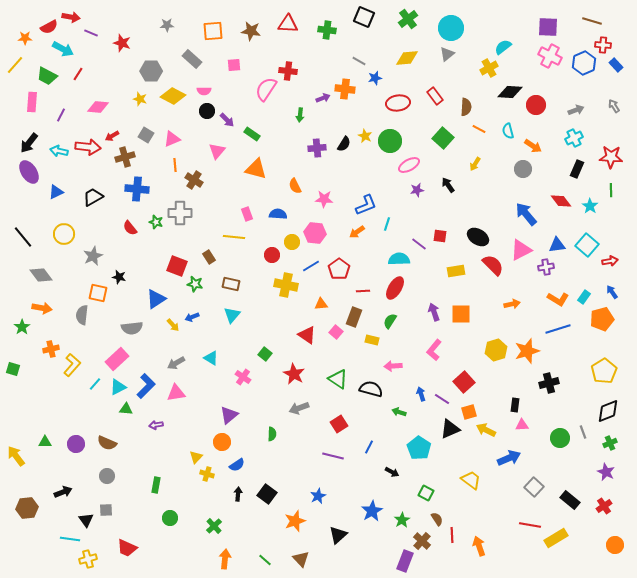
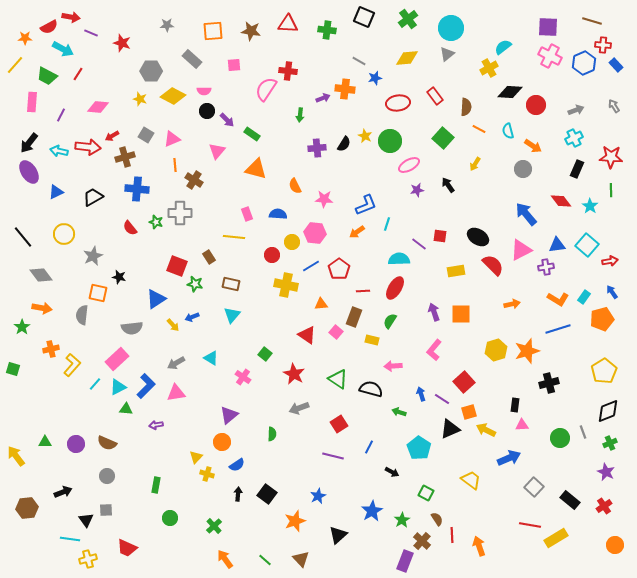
orange arrow at (225, 559): rotated 42 degrees counterclockwise
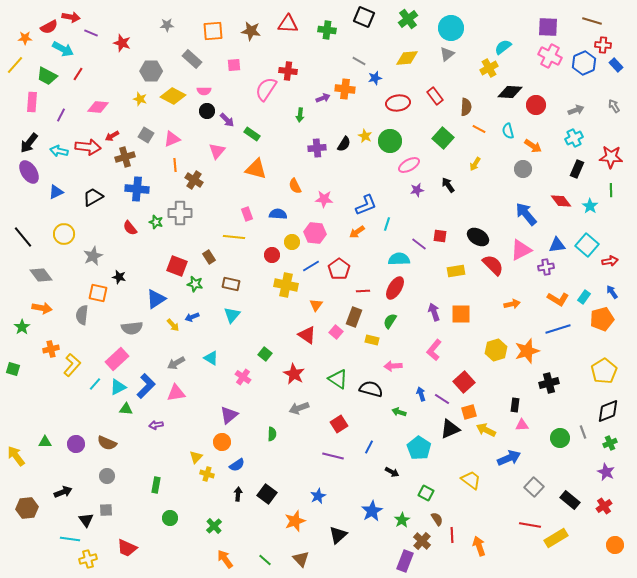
orange triangle at (321, 304): moved 5 px left, 1 px down; rotated 48 degrees counterclockwise
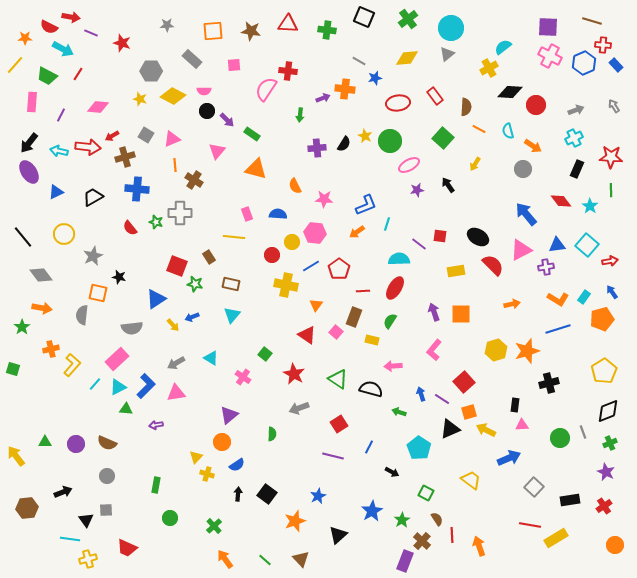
red semicircle at (49, 27): rotated 54 degrees clockwise
black rectangle at (570, 500): rotated 48 degrees counterclockwise
